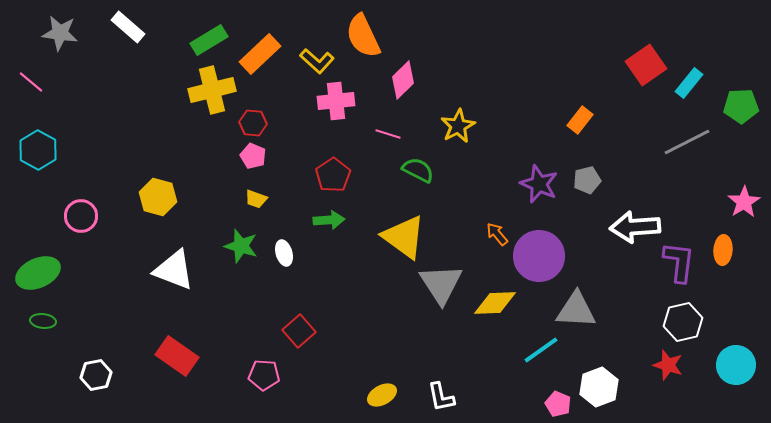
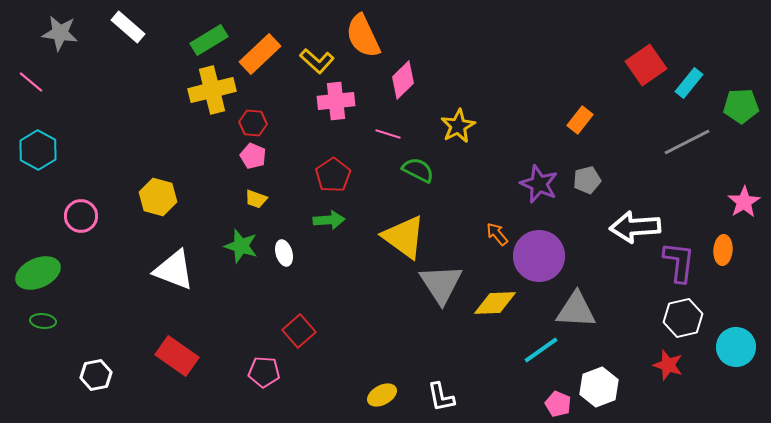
white hexagon at (683, 322): moved 4 px up
cyan circle at (736, 365): moved 18 px up
pink pentagon at (264, 375): moved 3 px up
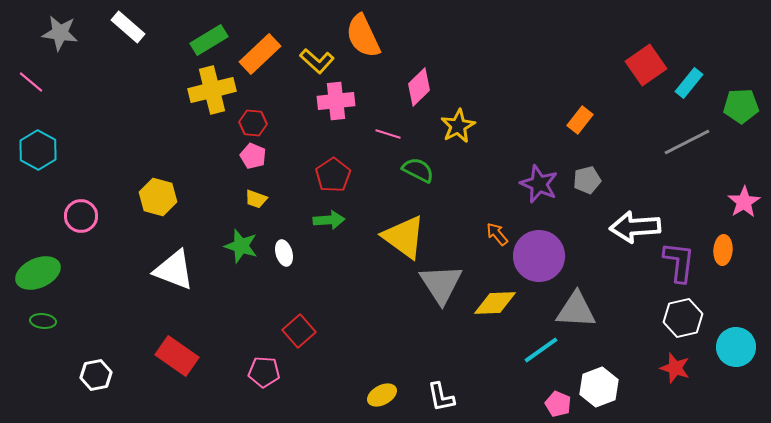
pink diamond at (403, 80): moved 16 px right, 7 px down
red star at (668, 365): moved 7 px right, 3 px down
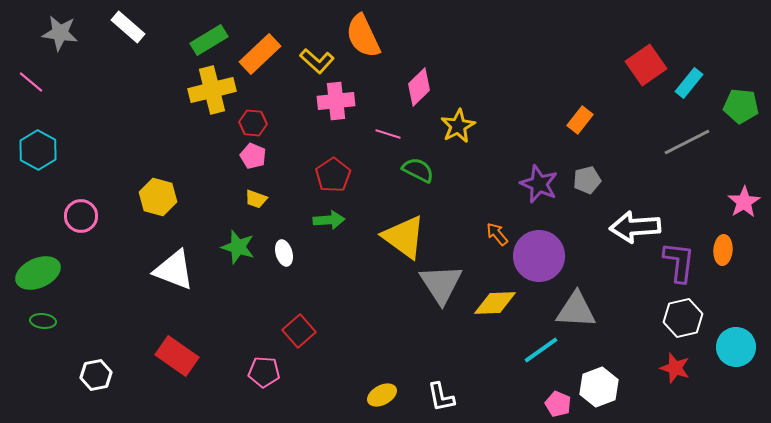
green pentagon at (741, 106): rotated 8 degrees clockwise
green star at (241, 246): moved 3 px left, 1 px down
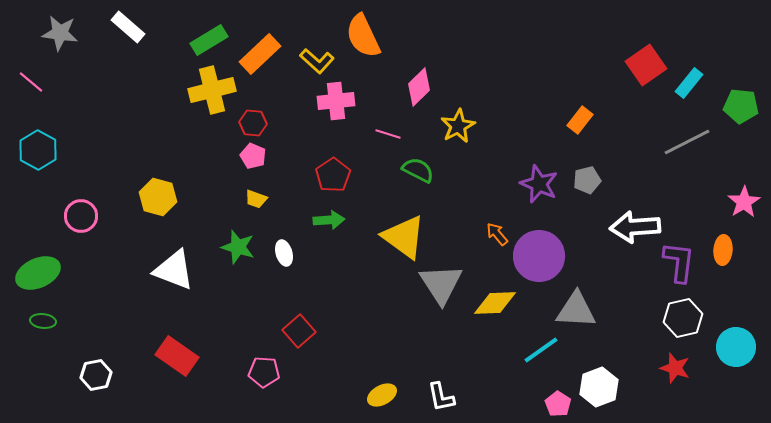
pink pentagon at (558, 404): rotated 10 degrees clockwise
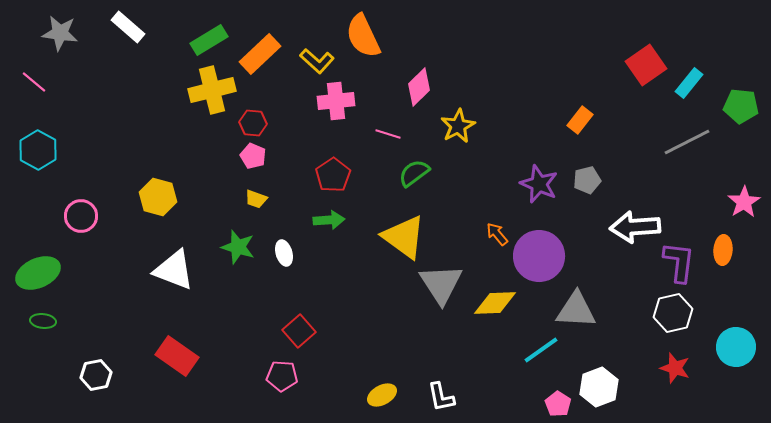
pink line at (31, 82): moved 3 px right
green semicircle at (418, 170): moved 4 px left, 3 px down; rotated 64 degrees counterclockwise
white hexagon at (683, 318): moved 10 px left, 5 px up
pink pentagon at (264, 372): moved 18 px right, 4 px down
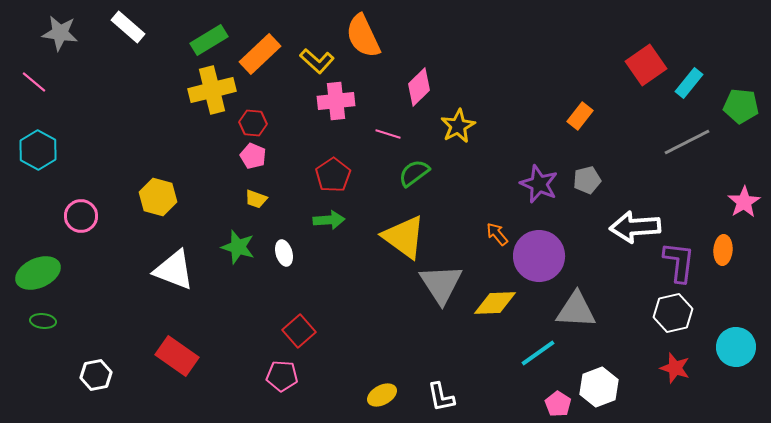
orange rectangle at (580, 120): moved 4 px up
cyan line at (541, 350): moved 3 px left, 3 px down
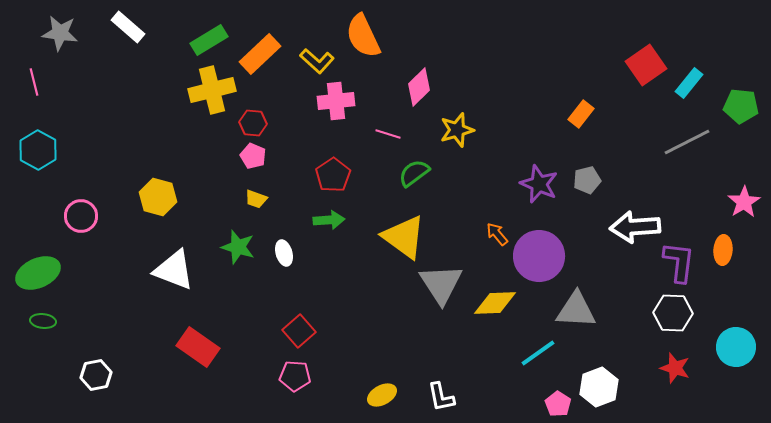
pink line at (34, 82): rotated 36 degrees clockwise
orange rectangle at (580, 116): moved 1 px right, 2 px up
yellow star at (458, 126): moved 1 px left, 4 px down; rotated 12 degrees clockwise
white hexagon at (673, 313): rotated 15 degrees clockwise
red rectangle at (177, 356): moved 21 px right, 9 px up
pink pentagon at (282, 376): moved 13 px right
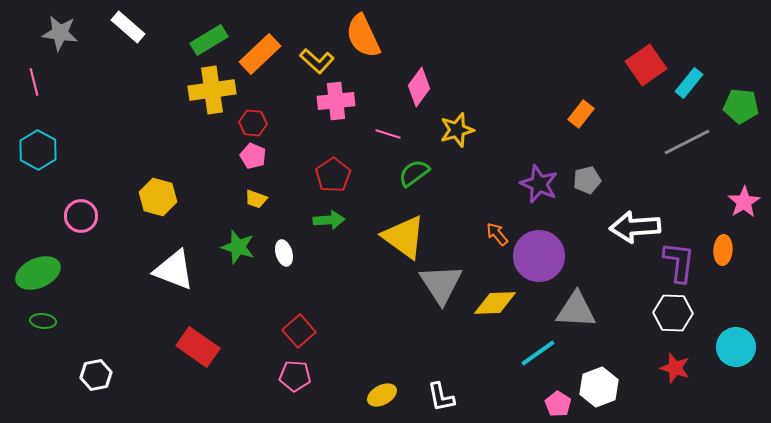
pink diamond at (419, 87): rotated 9 degrees counterclockwise
yellow cross at (212, 90): rotated 6 degrees clockwise
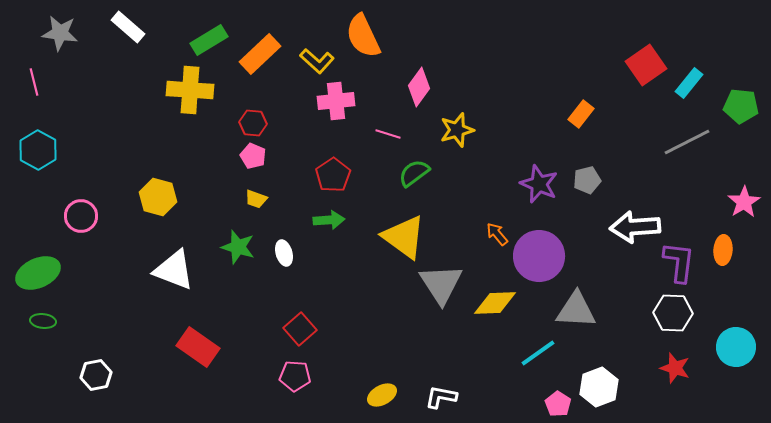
yellow cross at (212, 90): moved 22 px left; rotated 12 degrees clockwise
red square at (299, 331): moved 1 px right, 2 px up
white L-shape at (441, 397): rotated 112 degrees clockwise
